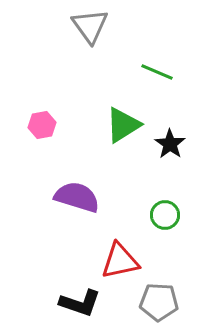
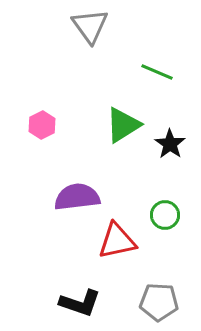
pink hexagon: rotated 16 degrees counterclockwise
purple semicircle: rotated 24 degrees counterclockwise
red triangle: moved 3 px left, 20 px up
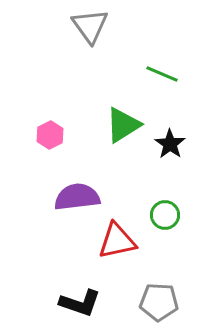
green line: moved 5 px right, 2 px down
pink hexagon: moved 8 px right, 10 px down
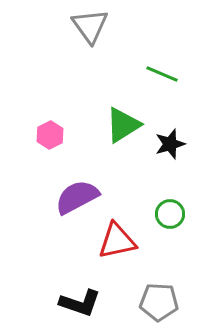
black star: rotated 20 degrees clockwise
purple semicircle: rotated 21 degrees counterclockwise
green circle: moved 5 px right, 1 px up
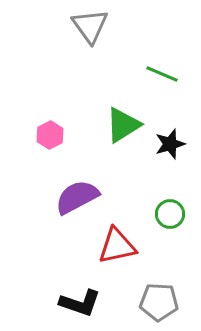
red triangle: moved 5 px down
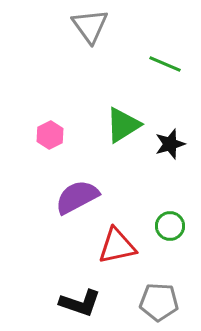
green line: moved 3 px right, 10 px up
green circle: moved 12 px down
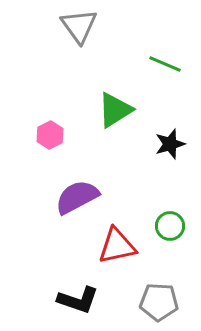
gray triangle: moved 11 px left
green triangle: moved 8 px left, 15 px up
black L-shape: moved 2 px left, 3 px up
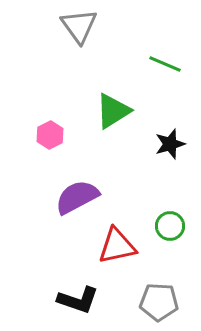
green triangle: moved 2 px left, 1 px down
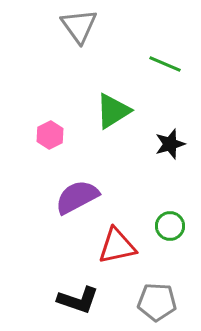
gray pentagon: moved 2 px left
